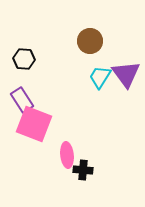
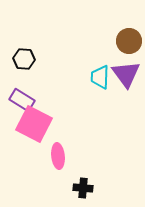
brown circle: moved 39 px right
cyan trapezoid: rotated 30 degrees counterclockwise
purple rectangle: rotated 25 degrees counterclockwise
pink square: rotated 6 degrees clockwise
pink ellipse: moved 9 px left, 1 px down
black cross: moved 18 px down
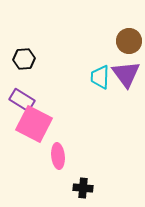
black hexagon: rotated 10 degrees counterclockwise
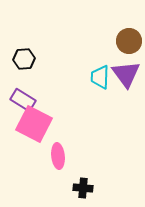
purple rectangle: moved 1 px right
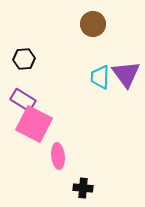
brown circle: moved 36 px left, 17 px up
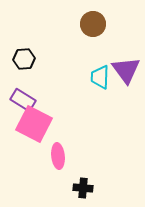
purple triangle: moved 4 px up
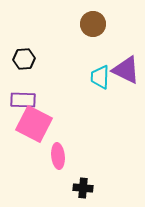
purple triangle: rotated 28 degrees counterclockwise
purple rectangle: rotated 30 degrees counterclockwise
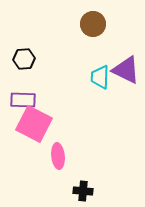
black cross: moved 3 px down
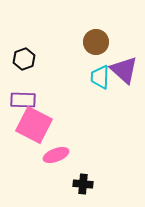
brown circle: moved 3 px right, 18 px down
black hexagon: rotated 15 degrees counterclockwise
purple triangle: moved 2 px left; rotated 16 degrees clockwise
pink square: moved 1 px down
pink ellipse: moved 2 px left, 1 px up; rotated 75 degrees clockwise
black cross: moved 7 px up
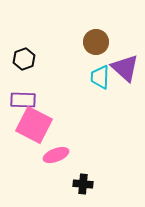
purple triangle: moved 1 px right, 2 px up
